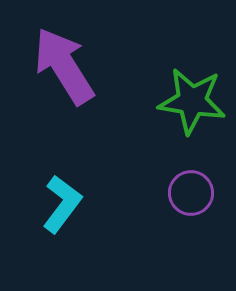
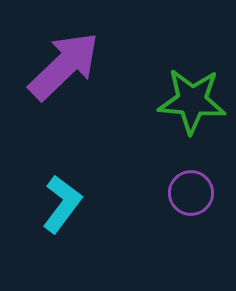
purple arrow: rotated 78 degrees clockwise
green star: rotated 4 degrees counterclockwise
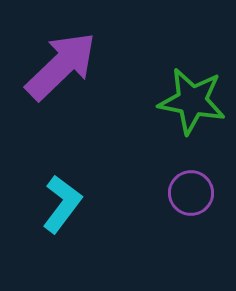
purple arrow: moved 3 px left
green star: rotated 6 degrees clockwise
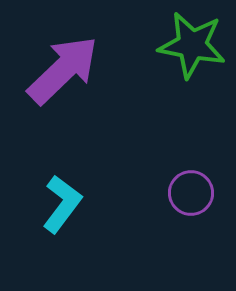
purple arrow: moved 2 px right, 4 px down
green star: moved 56 px up
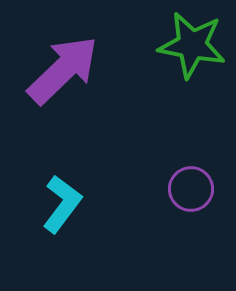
purple circle: moved 4 px up
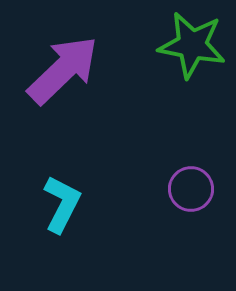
cyan L-shape: rotated 10 degrees counterclockwise
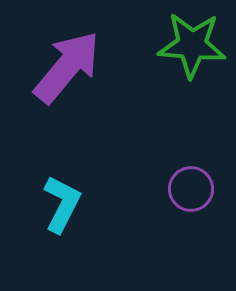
green star: rotated 6 degrees counterclockwise
purple arrow: moved 4 px right, 3 px up; rotated 6 degrees counterclockwise
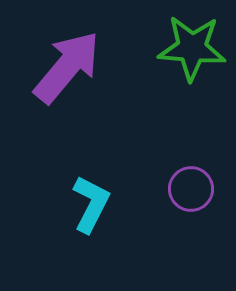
green star: moved 3 px down
cyan L-shape: moved 29 px right
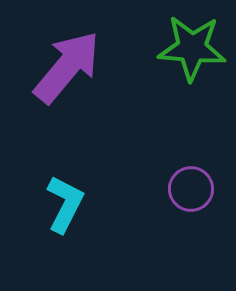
cyan L-shape: moved 26 px left
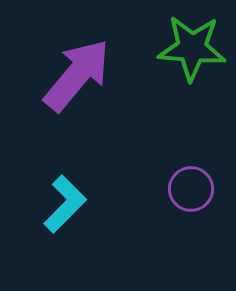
purple arrow: moved 10 px right, 8 px down
cyan L-shape: rotated 18 degrees clockwise
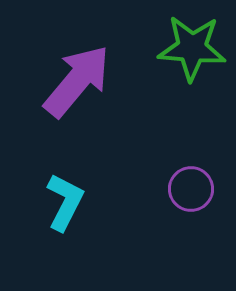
purple arrow: moved 6 px down
cyan L-shape: moved 2 px up; rotated 18 degrees counterclockwise
